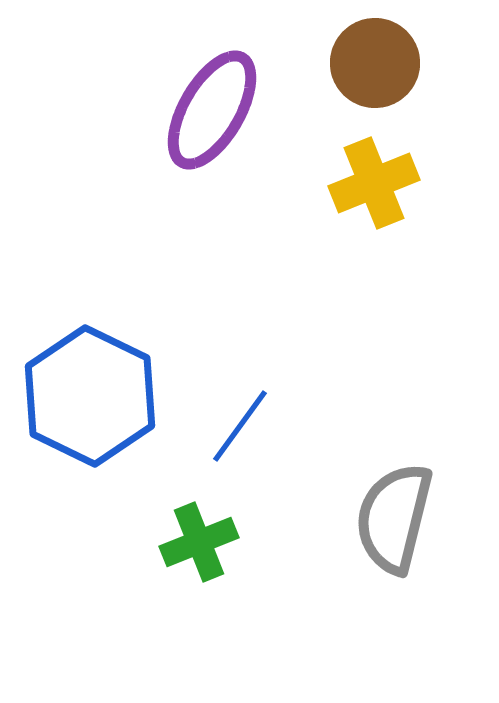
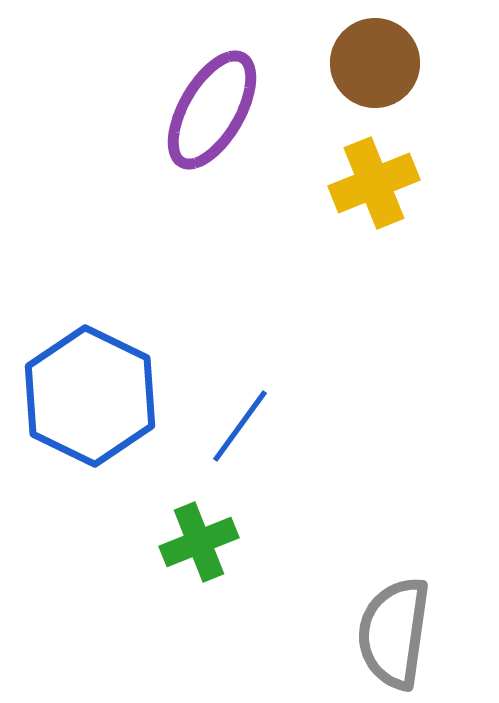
gray semicircle: moved 115 px down; rotated 6 degrees counterclockwise
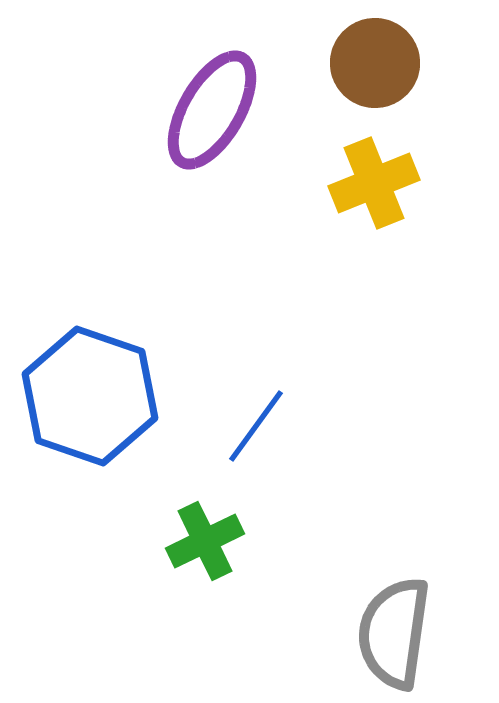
blue hexagon: rotated 7 degrees counterclockwise
blue line: moved 16 px right
green cross: moved 6 px right, 1 px up; rotated 4 degrees counterclockwise
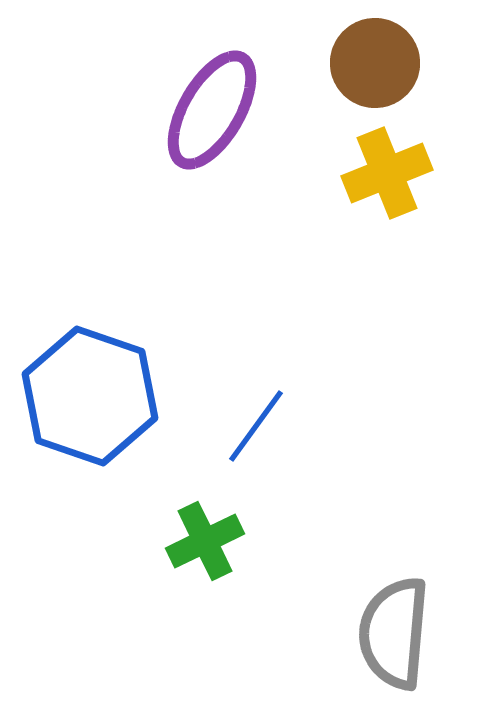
yellow cross: moved 13 px right, 10 px up
gray semicircle: rotated 3 degrees counterclockwise
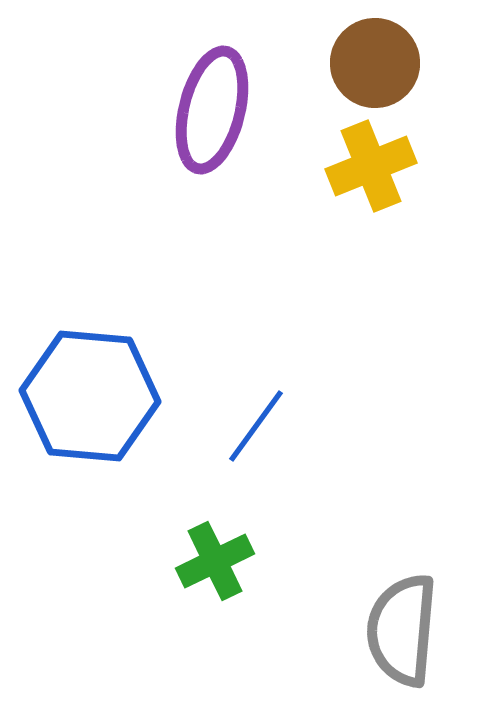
purple ellipse: rotated 16 degrees counterclockwise
yellow cross: moved 16 px left, 7 px up
blue hexagon: rotated 14 degrees counterclockwise
green cross: moved 10 px right, 20 px down
gray semicircle: moved 8 px right, 3 px up
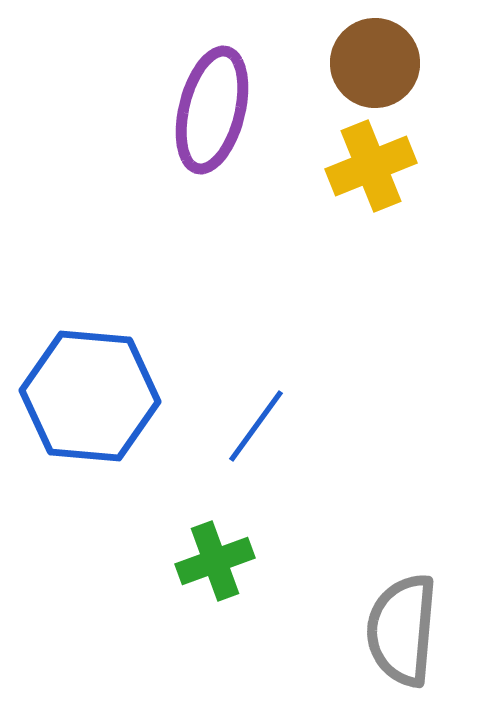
green cross: rotated 6 degrees clockwise
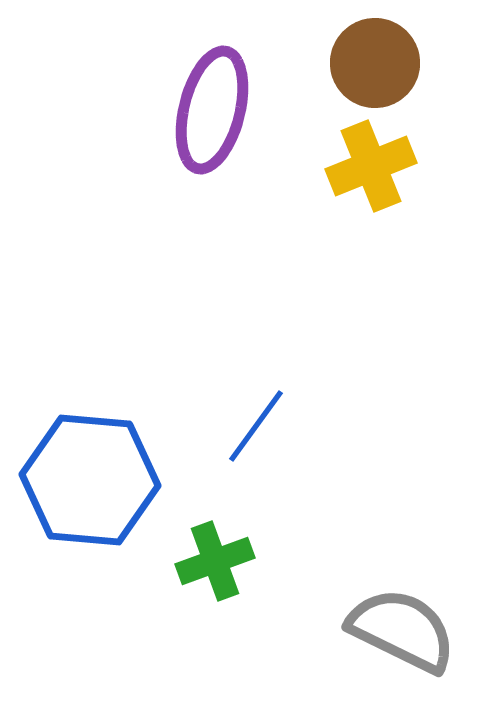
blue hexagon: moved 84 px down
gray semicircle: rotated 111 degrees clockwise
